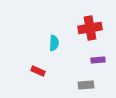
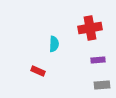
cyan semicircle: moved 1 px down
gray rectangle: moved 16 px right
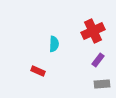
red cross: moved 3 px right, 3 px down; rotated 15 degrees counterclockwise
purple rectangle: rotated 48 degrees counterclockwise
gray rectangle: moved 1 px up
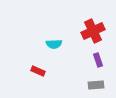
cyan semicircle: rotated 84 degrees clockwise
purple rectangle: rotated 56 degrees counterclockwise
gray rectangle: moved 6 px left, 1 px down
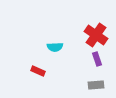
red cross: moved 3 px right, 4 px down; rotated 30 degrees counterclockwise
cyan semicircle: moved 1 px right, 3 px down
purple rectangle: moved 1 px left, 1 px up
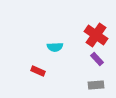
purple rectangle: rotated 24 degrees counterclockwise
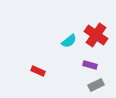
cyan semicircle: moved 14 px right, 6 px up; rotated 35 degrees counterclockwise
purple rectangle: moved 7 px left, 6 px down; rotated 32 degrees counterclockwise
gray rectangle: rotated 21 degrees counterclockwise
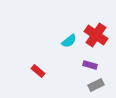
red rectangle: rotated 16 degrees clockwise
